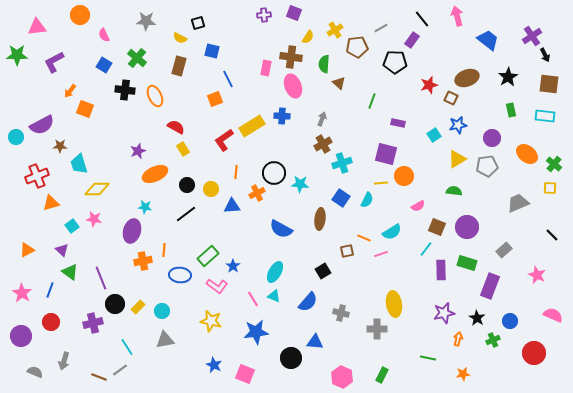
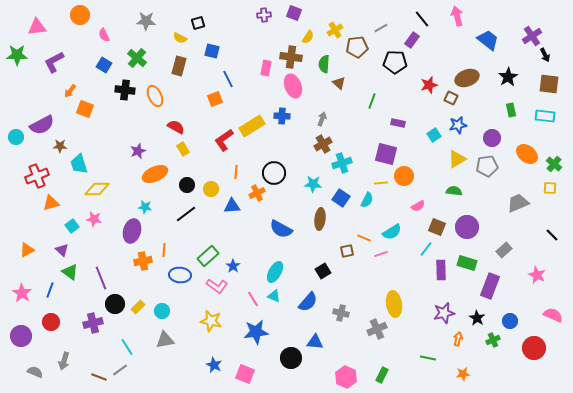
cyan star at (300, 184): moved 13 px right
gray cross at (377, 329): rotated 24 degrees counterclockwise
red circle at (534, 353): moved 5 px up
pink hexagon at (342, 377): moved 4 px right
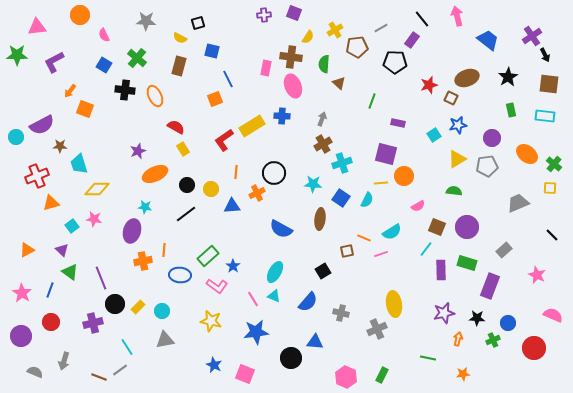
black star at (477, 318): rotated 28 degrees counterclockwise
blue circle at (510, 321): moved 2 px left, 2 px down
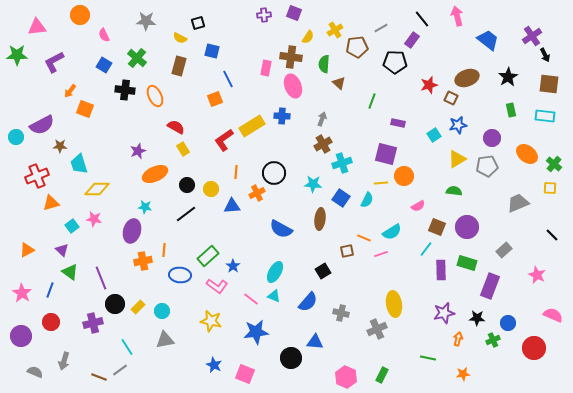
pink line at (253, 299): moved 2 px left; rotated 21 degrees counterclockwise
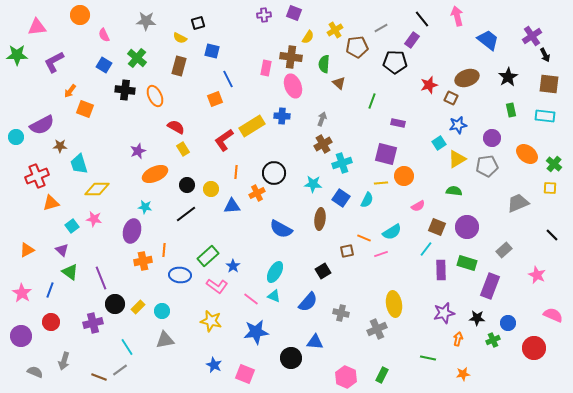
cyan square at (434, 135): moved 5 px right, 8 px down
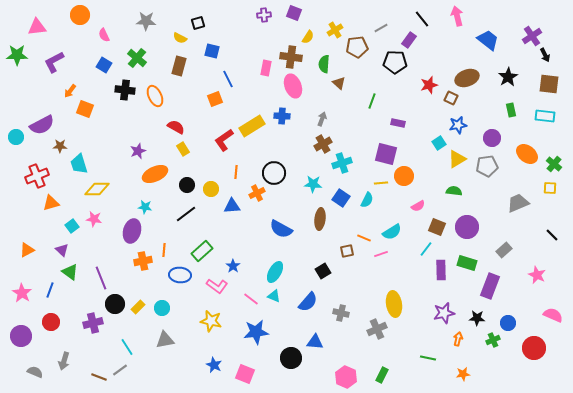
purple rectangle at (412, 40): moved 3 px left
green rectangle at (208, 256): moved 6 px left, 5 px up
cyan circle at (162, 311): moved 3 px up
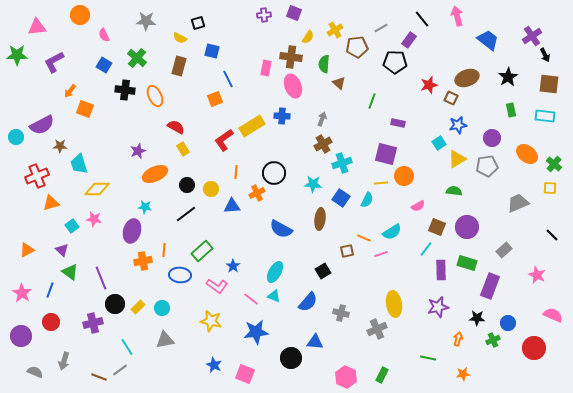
purple star at (444, 313): moved 6 px left, 6 px up
